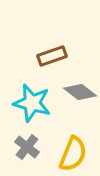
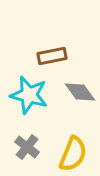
brown rectangle: rotated 8 degrees clockwise
gray diamond: rotated 16 degrees clockwise
cyan star: moved 3 px left, 8 px up
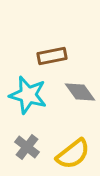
cyan star: moved 1 px left
yellow semicircle: rotated 30 degrees clockwise
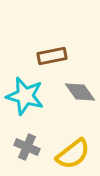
cyan star: moved 3 px left, 1 px down
gray cross: rotated 15 degrees counterclockwise
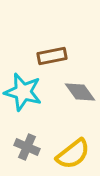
cyan star: moved 2 px left, 4 px up
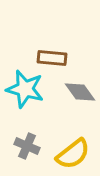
brown rectangle: moved 2 px down; rotated 16 degrees clockwise
cyan star: moved 2 px right, 3 px up
gray cross: moved 1 px up
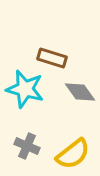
brown rectangle: rotated 12 degrees clockwise
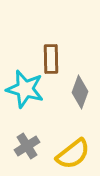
brown rectangle: moved 1 px left, 1 px down; rotated 72 degrees clockwise
gray diamond: rotated 56 degrees clockwise
gray cross: rotated 35 degrees clockwise
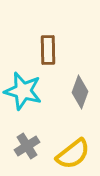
brown rectangle: moved 3 px left, 9 px up
cyan star: moved 2 px left, 2 px down
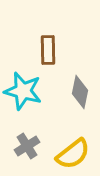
gray diamond: rotated 8 degrees counterclockwise
